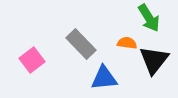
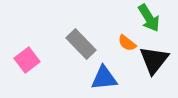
orange semicircle: rotated 150 degrees counterclockwise
pink square: moved 5 px left
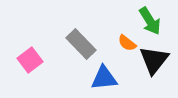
green arrow: moved 1 px right, 3 px down
pink square: moved 3 px right
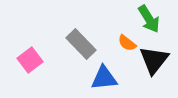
green arrow: moved 1 px left, 2 px up
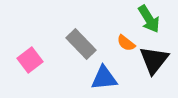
orange semicircle: moved 1 px left
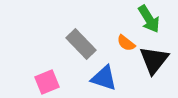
pink square: moved 17 px right, 22 px down; rotated 15 degrees clockwise
blue triangle: rotated 24 degrees clockwise
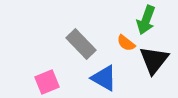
green arrow: moved 3 px left, 1 px down; rotated 52 degrees clockwise
blue triangle: rotated 12 degrees clockwise
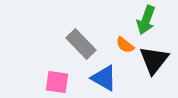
orange semicircle: moved 1 px left, 2 px down
pink square: moved 10 px right; rotated 30 degrees clockwise
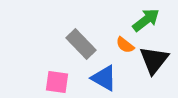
green arrow: rotated 148 degrees counterclockwise
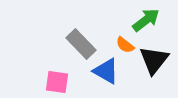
blue triangle: moved 2 px right, 7 px up
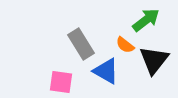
gray rectangle: rotated 12 degrees clockwise
pink square: moved 4 px right
